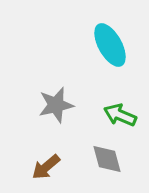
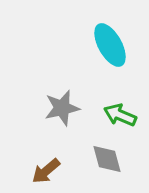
gray star: moved 6 px right, 3 px down
brown arrow: moved 4 px down
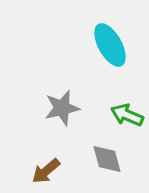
green arrow: moved 7 px right
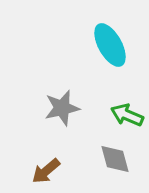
gray diamond: moved 8 px right
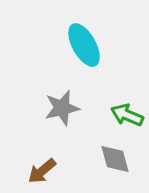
cyan ellipse: moved 26 px left
brown arrow: moved 4 px left
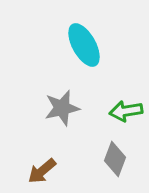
green arrow: moved 1 px left, 4 px up; rotated 32 degrees counterclockwise
gray diamond: rotated 36 degrees clockwise
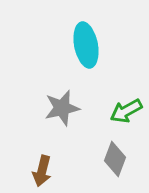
cyan ellipse: moved 2 px right; rotated 18 degrees clockwise
green arrow: rotated 20 degrees counterclockwise
brown arrow: rotated 36 degrees counterclockwise
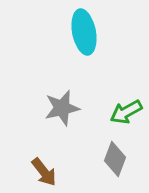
cyan ellipse: moved 2 px left, 13 px up
green arrow: moved 1 px down
brown arrow: moved 2 px right, 1 px down; rotated 52 degrees counterclockwise
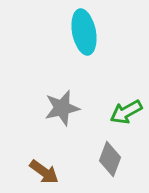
gray diamond: moved 5 px left
brown arrow: rotated 16 degrees counterclockwise
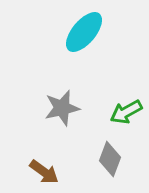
cyan ellipse: rotated 51 degrees clockwise
